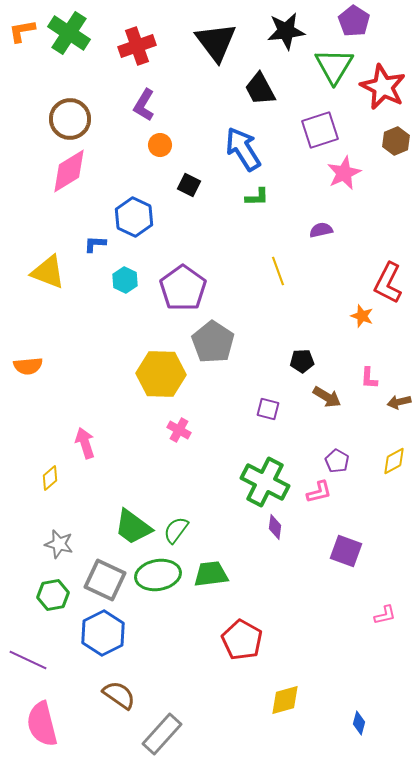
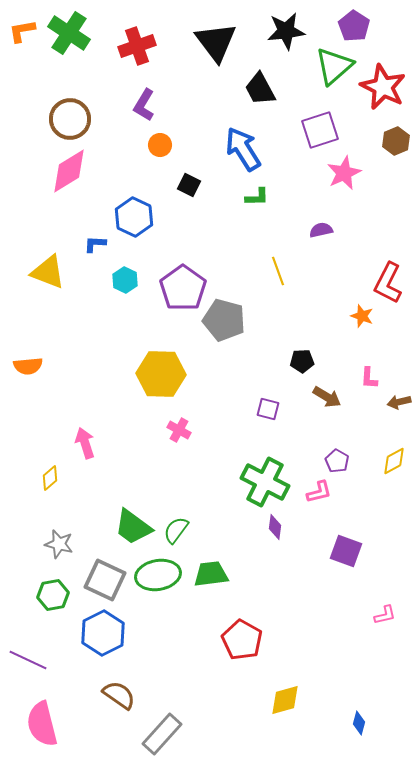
purple pentagon at (354, 21): moved 5 px down
green triangle at (334, 66): rotated 18 degrees clockwise
gray pentagon at (213, 342): moved 11 px right, 22 px up; rotated 18 degrees counterclockwise
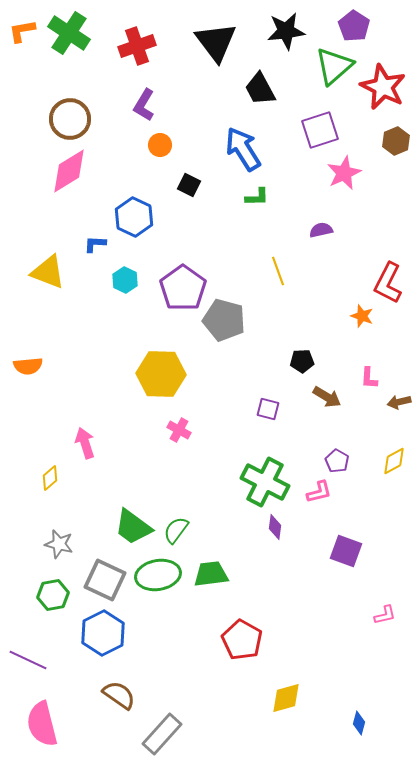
yellow diamond at (285, 700): moved 1 px right, 2 px up
